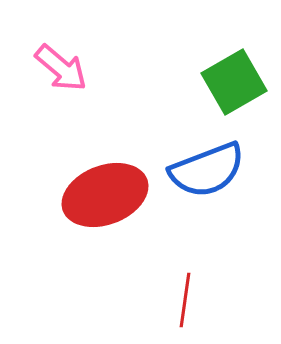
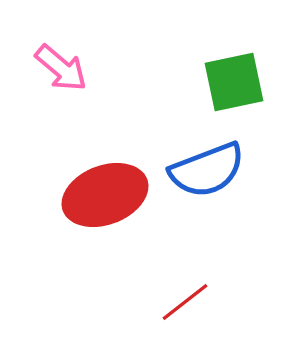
green square: rotated 18 degrees clockwise
red line: moved 2 px down; rotated 44 degrees clockwise
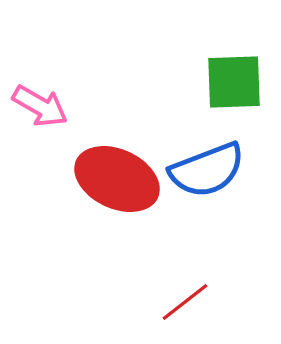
pink arrow: moved 21 px left, 38 px down; rotated 10 degrees counterclockwise
green square: rotated 10 degrees clockwise
red ellipse: moved 12 px right, 16 px up; rotated 46 degrees clockwise
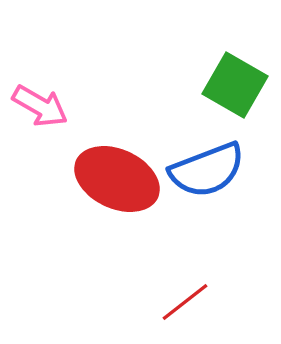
green square: moved 1 px right, 3 px down; rotated 32 degrees clockwise
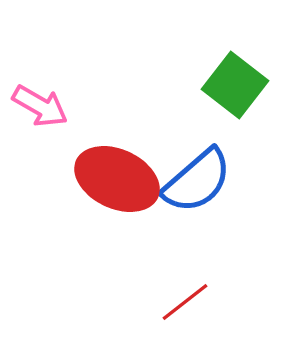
green square: rotated 8 degrees clockwise
blue semicircle: moved 10 px left, 11 px down; rotated 20 degrees counterclockwise
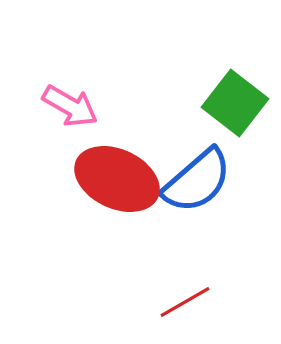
green square: moved 18 px down
pink arrow: moved 30 px right
red line: rotated 8 degrees clockwise
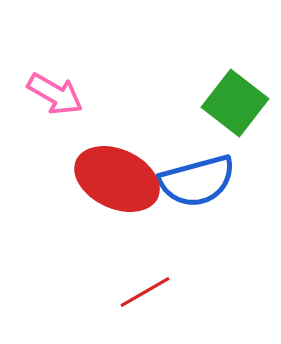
pink arrow: moved 15 px left, 12 px up
blue semicircle: rotated 26 degrees clockwise
red line: moved 40 px left, 10 px up
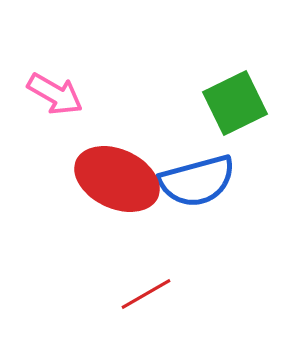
green square: rotated 26 degrees clockwise
red line: moved 1 px right, 2 px down
